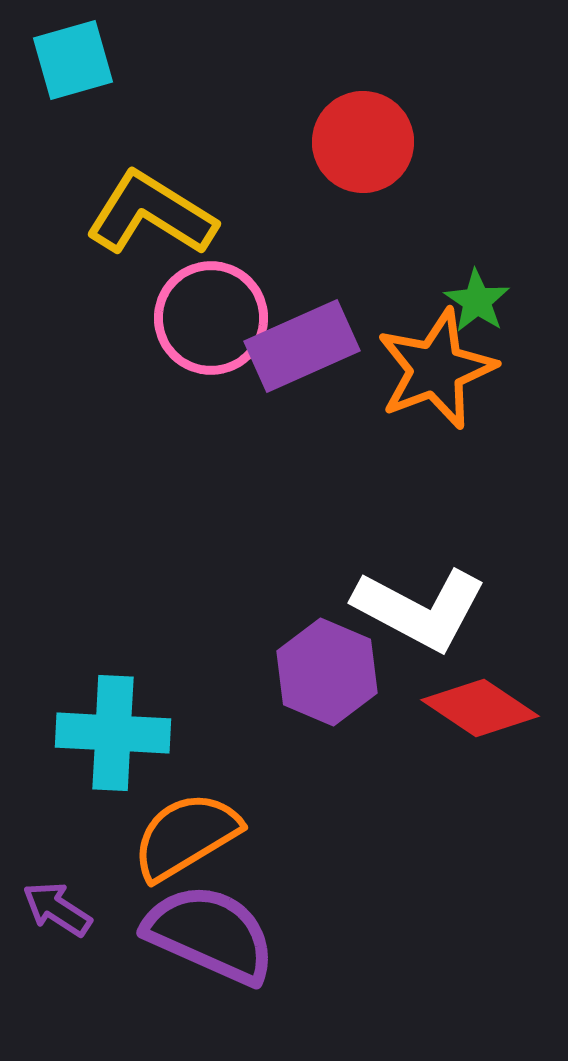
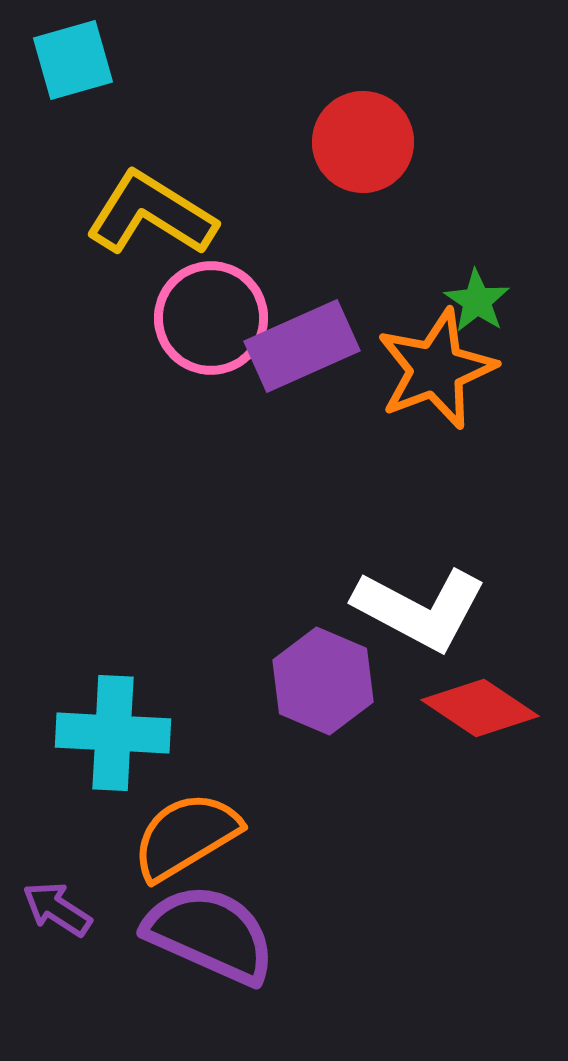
purple hexagon: moved 4 px left, 9 px down
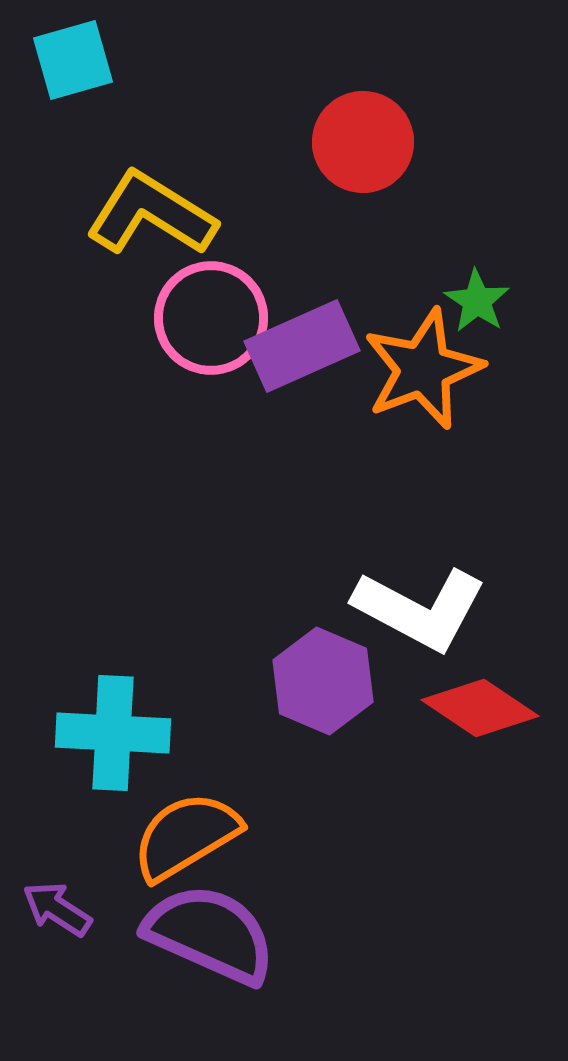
orange star: moved 13 px left
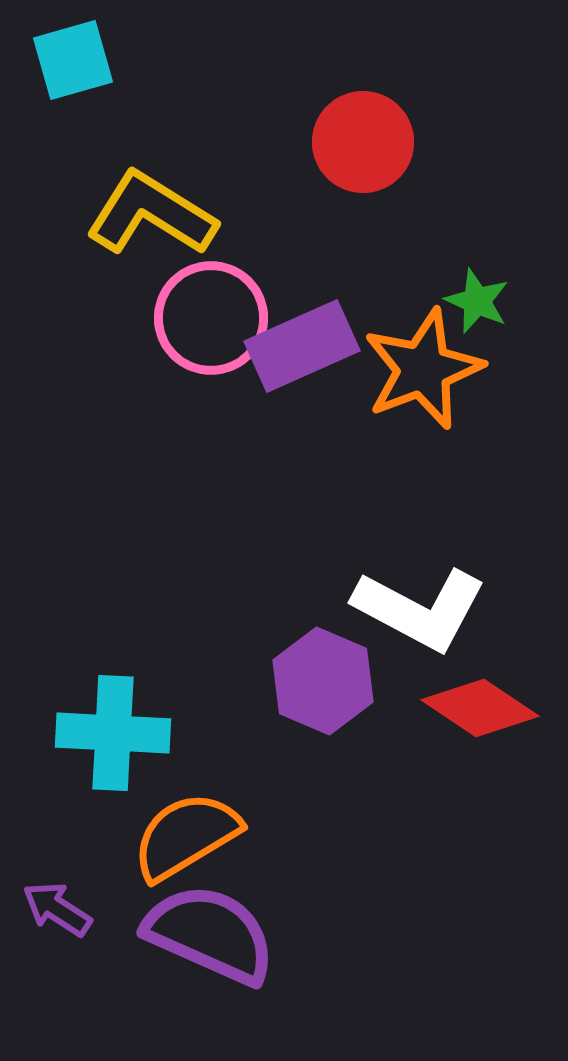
green star: rotated 10 degrees counterclockwise
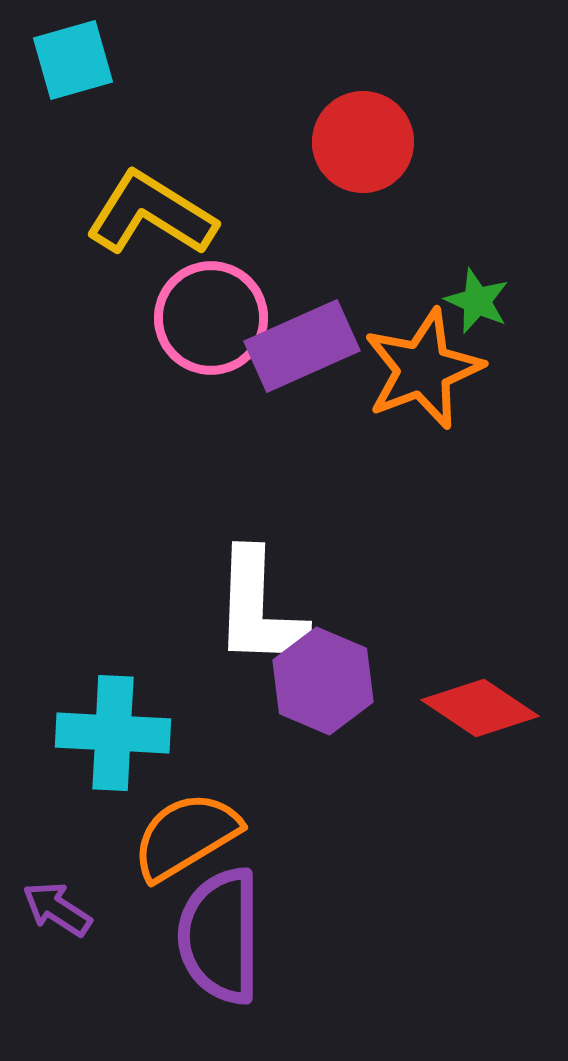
white L-shape: moved 161 px left; rotated 64 degrees clockwise
purple semicircle: moved 10 px right, 2 px down; rotated 114 degrees counterclockwise
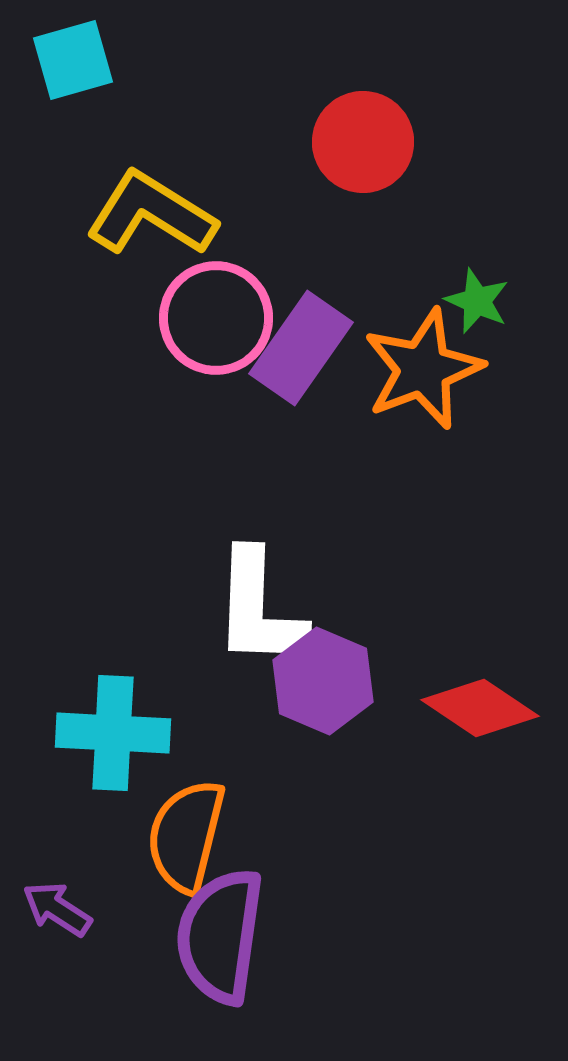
pink circle: moved 5 px right
purple rectangle: moved 1 px left, 2 px down; rotated 31 degrees counterclockwise
orange semicircle: rotated 45 degrees counterclockwise
purple semicircle: rotated 8 degrees clockwise
